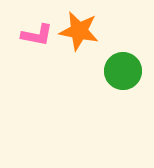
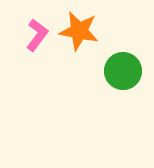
pink L-shape: rotated 64 degrees counterclockwise
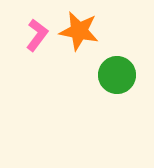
green circle: moved 6 px left, 4 px down
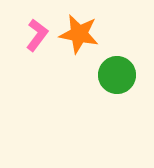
orange star: moved 3 px down
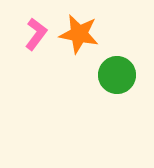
pink L-shape: moved 1 px left, 1 px up
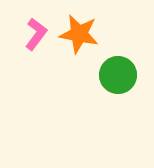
green circle: moved 1 px right
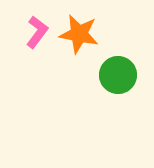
pink L-shape: moved 1 px right, 2 px up
